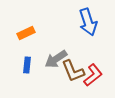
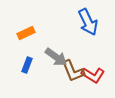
blue arrow: rotated 8 degrees counterclockwise
gray arrow: moved 2 px up; rotated 110 degrees counterclockwise
blue rectangle: rotated 14 degrees clockwise
red L-shape: rotated 70 degrees clockwise
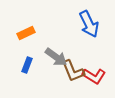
blue arrow: moved 1 px right, 2 px down
red L-shape: moved 1 px right, 1 px down
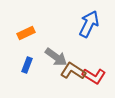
blue arrow: rotated 128 degrees counterclockwise
brown L-shape: rotated 145 degrees clockwise
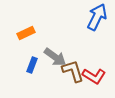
blue arrow: moved 8 px right, 7 px up
gray arrow: moved 1 px left
blue rectangle: moved 5 px right
brown L-shape: rotated 40 degrees clockwise
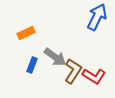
brown L-shape: rotated 50 degrees clockwise
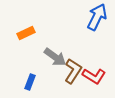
blue rectangle: moved 2 px left, 17 px down
